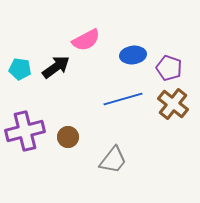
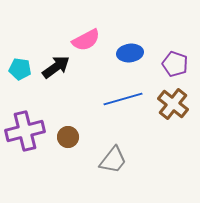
blue ellipse: moved 3 px left, 2 px up
purple pentagon: moved 6 px right, 4 px up
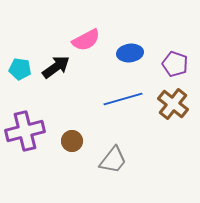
brown circle: moved 4 px right, 4 px down
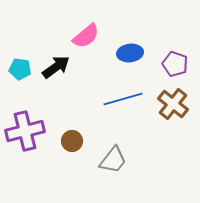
pink semicircle: moved 4 px up; rotated 12 degrees counterclockwise
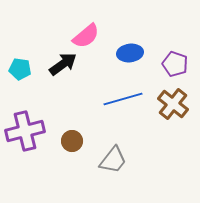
black arrow: moved 7 px right, 3 px up
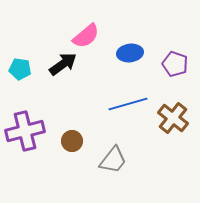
blue line: moved 5 px right, 5 px down
brown cross: moved 14 px down
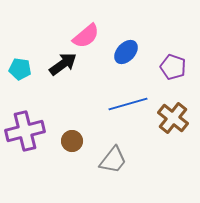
blue ellipse: moved 4 px left, 1 px up; rotated 40 degrees counterclockwise
purple pentagon: moved 2 px left, 3 px down
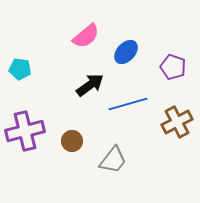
black arrow: moved 27 px right, 21 px down
brown cross: moved 4 px right, 4 px down; rotated 24 degrees clockwise
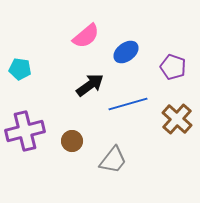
blue ellipse: rotated 10 degrees clockwise
brown cross: moved 3 px up; rotated 20 degrees counterclockwise
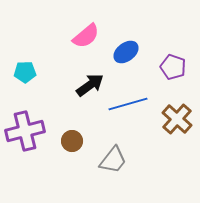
cyan pentagon: moved 5 px right, 3 px down; rotated 10 degrees counterclockwise
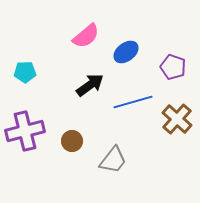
blue line: moved 5 px right, 2 px up
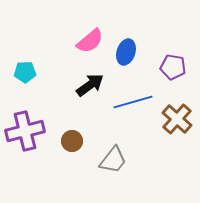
pink semicircle: moved 4 px right, 5 px down
blue ellipse: rotated 35 degrees counterclockwise
purple pentagon: rotated 10 degrees counterclockwise
